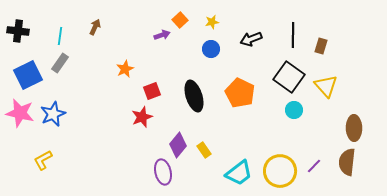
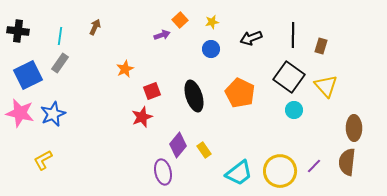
black arrow: moved 1 px up
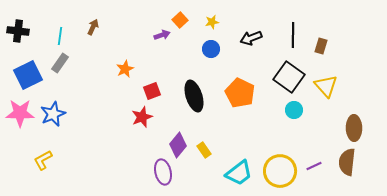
brown arrow: moved 2 px left
pink star: rotated 12 degrees counterclockwise
purple line: rotated 21 degrees clockwise
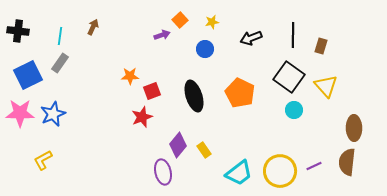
blue circle: moved 6 px left
orange star: moved 5 px right, 7 px down; rotated 24 degrees clockwise
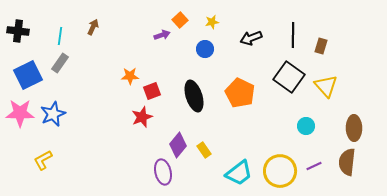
cyan circle: moved 12 px right, 16 px down
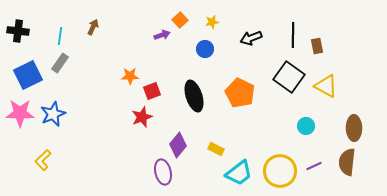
brown rectangle: moved 4 px left; rotated 28 degrees counterclockwise
yellow triangle: rotated 20 degrees counterclockwise
yellow rectangle: moved 12 px right, 1 px up; rotated 28 degrees counterclockwise
yellow L-shape: rotated 15 degrees counterclockwise
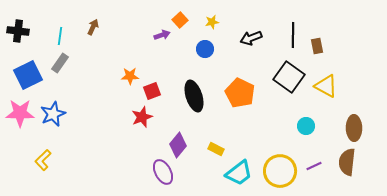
purple ellipse: rotated 15 degrees counterclockwise
